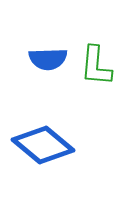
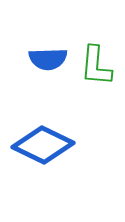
blue diamond: rotated 14 degrees counterclockwise
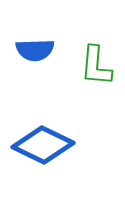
blue semicircle: moved 13 px left, 9 px up
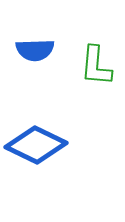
blue diamond: moved 7 px left
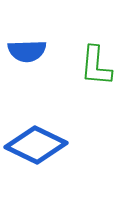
blue semicircle: moved 8 px left, 1 px down
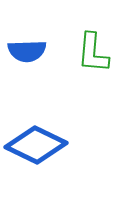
green L-shape: moved 3 px left, 13 px up
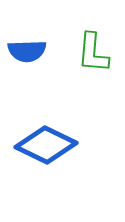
blue diamond: moved 10 px right
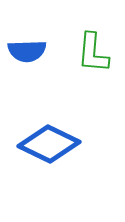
blue diamond: moved 3 px right, 1 px up
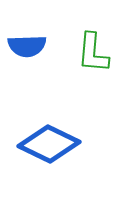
blue semicircle: moved 5 px up
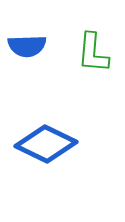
blue diamond: moved 3 px left
